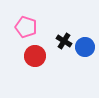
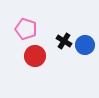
pink pentagon: moved 2 px down
blue circle: moved 2 px up
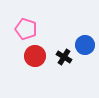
black cross: moved 16 px down
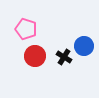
blue circle: moved 1 px left, 1 px down
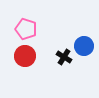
red circle: moved 10 px left
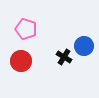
red circle: moved 4 px left, 5 px down
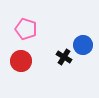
blue circle: moved 1 px left, 1 px up
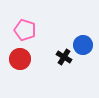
pink pentagon: moved 1 px left, 1 px down
red circle: moved 1 px left, 2 px up
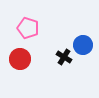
pink pentagon: moved 3 px right, 2 px up
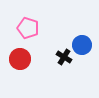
blue circle: moved 1 px left
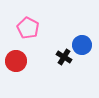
pink pentagon: rotated 10 degrees clockwise
red circle: moved 4 px left, 2 px down
